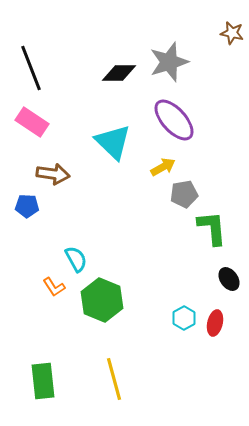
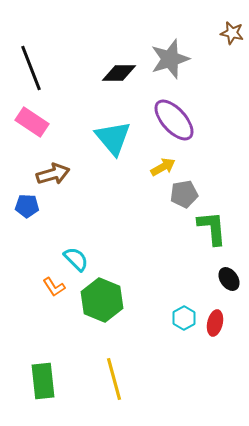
gray star: moved 1 px right, 3 px up
cyan triangle: moved 4 px up; rotated 6 degrees clockwise
brown arrow: rotated 24 degrees counterclockwise
cyan semicircle: rotated 16 degrees counterclockwise
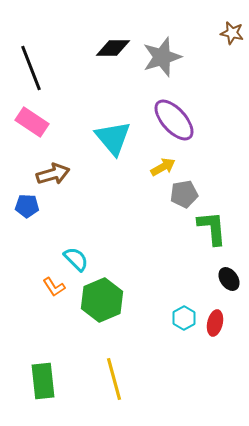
gray star: moved 8 px left, 2 px up
black diamond: moved 6 px left, 25 px up
green hexagon: rotated 15 degrees clockwise
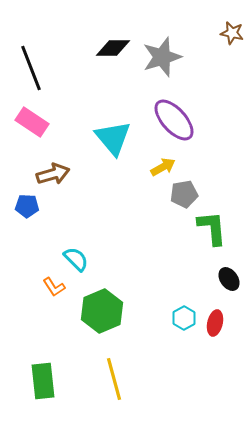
green hexagon: moved 11 px down
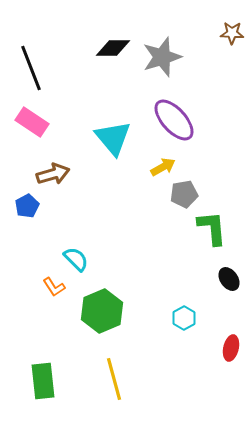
brown star: rotated 10 degrees counterclockwise
blue pentagon: rotated 30 degrees counterclockwise
red ellipse: moved 16 px right, 25 px down
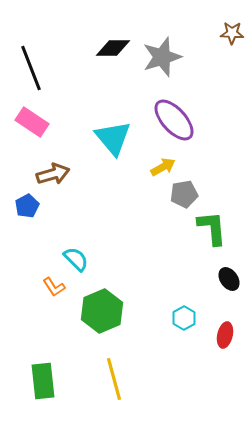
red ellipse: moved 6 px left, 13 px up
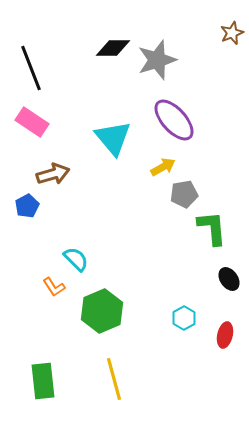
brown star: rotated 25 degrees counterclockwise
gray star: moved 5 px left, 3 px down
